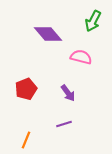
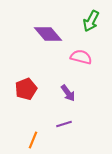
green arrow: moved 2 px left
orange line: moved 7 px right
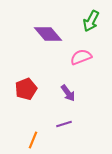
pink semicircle: rotated 35 degrees counterclockwise
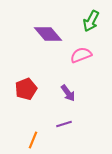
pink semicircle: moved 2 px up
